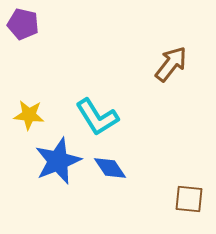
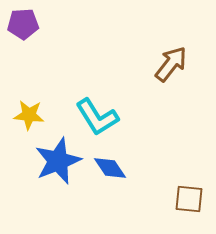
purple pentagon: rotated 16 degrees counterclockwise
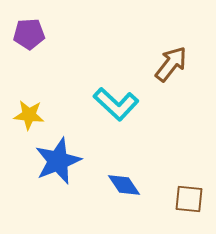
purple pentagon: moved 6 px right, 10 px down
cyan L-shape: moved 19 px right, 13 px up; rotated 15 degrees counterclockwise
blue diamond: moved 14 px right, 17 px down
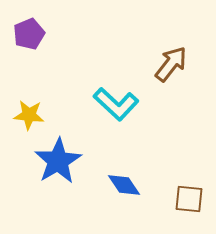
purple pentagon: rotated 20 degrees counterclockwise
blue star: rotated 9 degrees counterclockwise
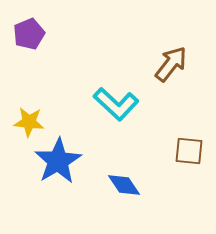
yellow star: moved 7 px down
brown square: moved 48 px up
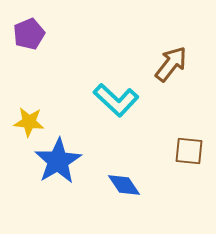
cyan L-shape: moved 4 px up
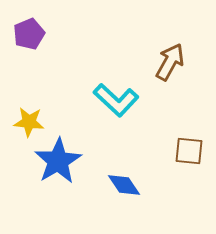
brown arrow: moved 1 px left, 2 px up; rotated 9 degrees counterclockwise
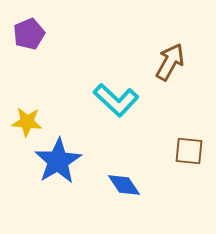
yellow star: moved 2 px left
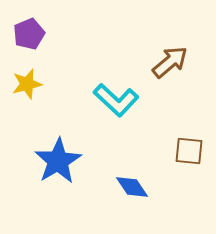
brown arrow: rotated 21 degrees clockwise
yellow star: moved 38 px up; rotated 20 degrees counterclockwise
blue diamond: moved 8 px right, 2 px down
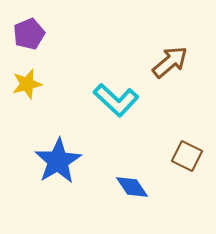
brown square: moved 2 px left, 5 px down; rotated 20 degrees clockwise
